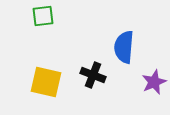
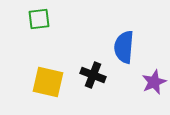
green square: moved 4 px left, 3 px down
yellow square: moved 2 px right
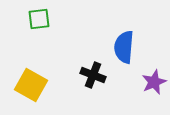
yellow square: moved 17 px left, 3 px down; rotated 16 degrees clockwise
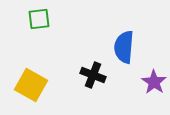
purple star: rotated 15 degrees counterclockwise
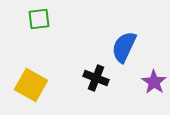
blue semicircle: rotated 20 degrees clockwise
black cross: moved 3 px right, 3 px down
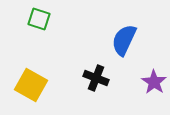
green square: rotated 25 degrees clockwise
blue semicircle: moved 7 px up
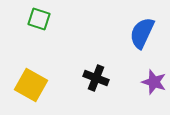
blue semicircle: moved 18 px right, 7 px up
purple star: rotated 15 degrees counterclockwise
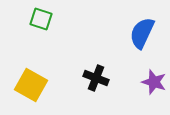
green square: moved 2 px right
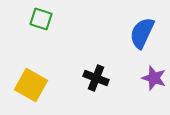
purple star: moved 4 px up
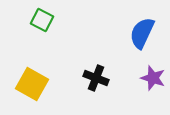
green square: moved 1 px right, 1 px down; rotated 10 degrees clockwise
purple star: moved 1 px left
yellow square: moved 1 px right, 1 px up
